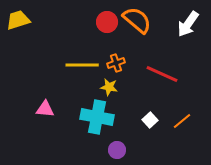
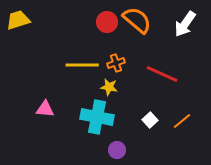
white arrow: moved 3 px left
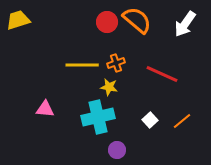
cyan cross: moved 1 px right; rotated 24 degrees counterclockwise
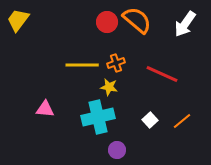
yellow trapezoid: rotated 35 degrees counterclockwise
